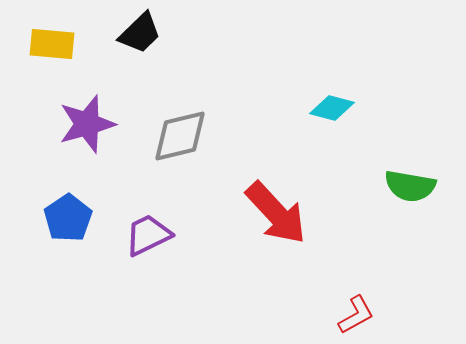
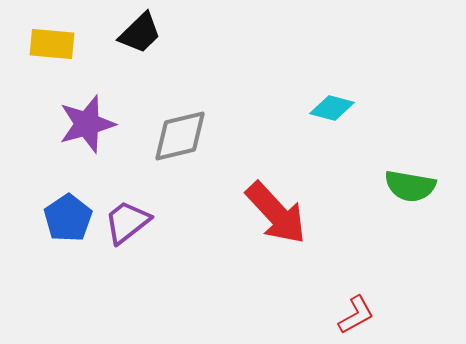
purple trapezoid: moved 21 px left, 13 px up; rotated 12 degrees counterclockwise
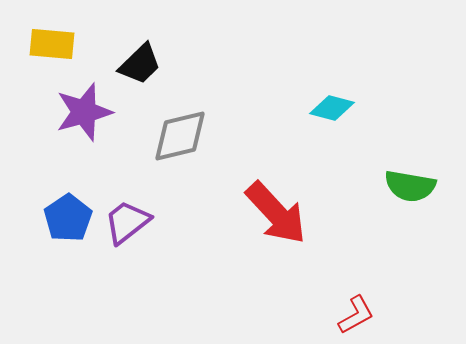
black trapezoid: moved 31 px down
purple star: moved 3 px left, 12 px up
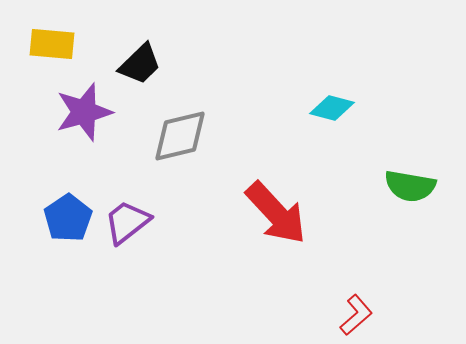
red L-shape: rotated 12 degrees counterclockwise
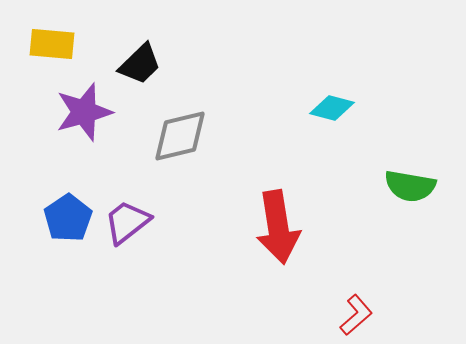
red arrow: moved 2 px right, 14 px down; rotated 34 degrees clockwise
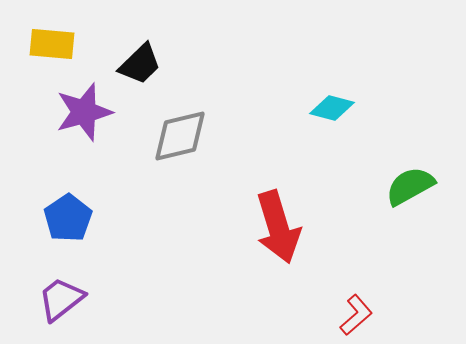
green semicircle: rotated 141 degrees clockwise
purple trapezoid: moved 66 px left, 77 px down
red arrow: rotated 8 degrees counterclockwise
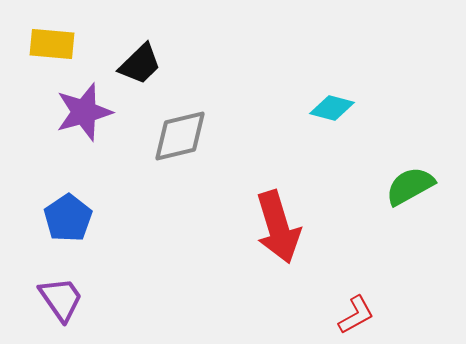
purple trapezoid: rotated 93 degrees clockwise
red L-shape: rotated 12 degrees clockwise
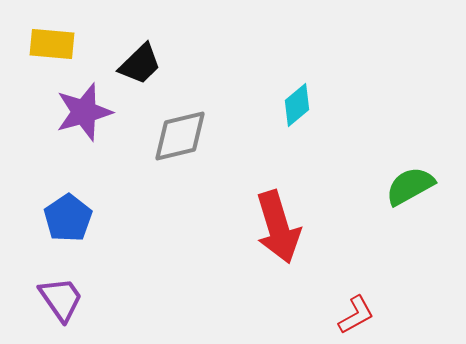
cyan diamond: moved 35 px left, 3 px up; rotated 54 degrees counterclockwise
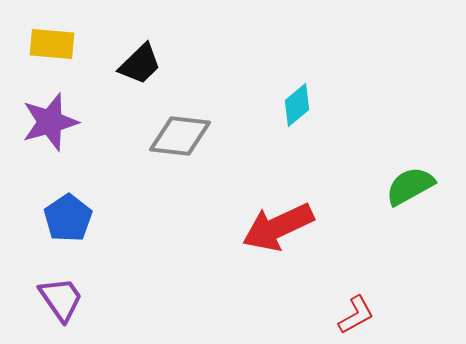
purple star: moved 34 px left, 10 px down
gray diamond: rotated 20 degrees clockwise
red arrow: rotated 82 degrees clockwise
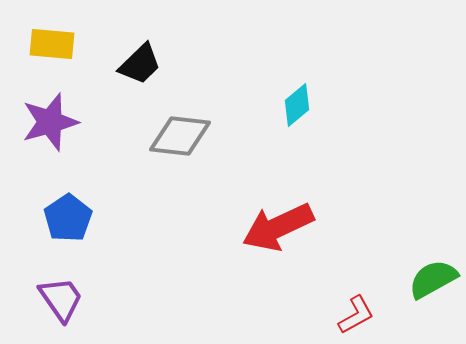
green semicircle: moved 23 px right, 93 px down
